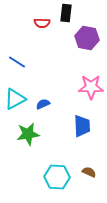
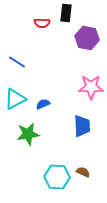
brown semicircle: moved 6 px left
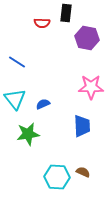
cyan triangle: rotated 40 degrees counterclockwise
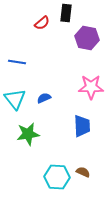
red semicircle: rotated 42 degrees counterclockwise
blue line: rotated 24 degrees counterclockwise
blue semicircle: moved 1 px right, 6 px up
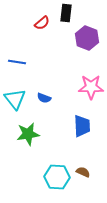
purple hexagon: rotated 10 degrees clockwise
blue semicircle: rotated 136 degrees counterclockwise
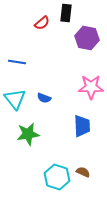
purple hexagon: rotated 10 degrees counterclockwise
cyan hexagon: rotated 15 degrees clockwise
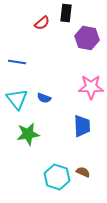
cyan triangle: moved 2 px right
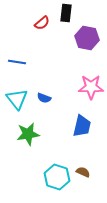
blue trapezoid: rotated 15 degrees clockwise
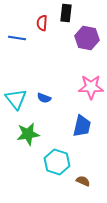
red semicircle: rotated 133 degrees clockwise
blue line: moved 24 px up
cyan triangle: moved 1 px left
brown semicircle: moved 9 px down
cyan hexagon: moved 15 px up
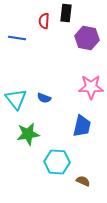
red semicircle: moved 2 px right, 2 px up
cyan hexagon: rotated 15 degrees counterclockwise
